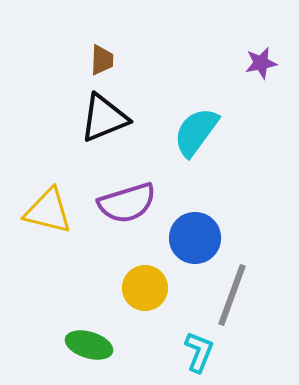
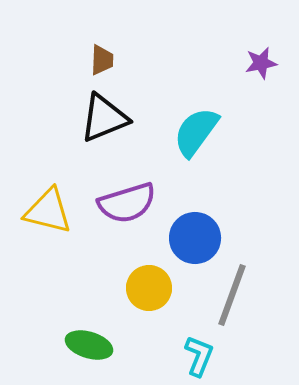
yellow circle: moved 4 px right
cyan L-shape: moved 4 px down
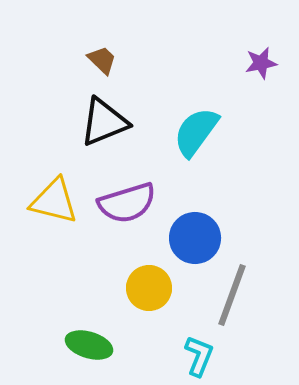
brown trapezoid: rotated 48 degrees counterclockwise
black triangle: moved 4 px down
yellow triangle: moved 6 px right, 10 px up
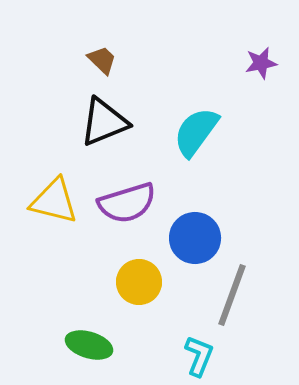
yellow circle: moved 10 px left, 6 px up
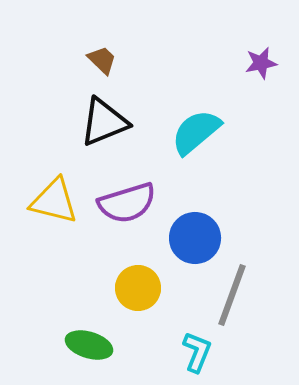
cyan semicircle: rotated 14 degrees clockwise
yellow circle: moved 1 px left, 6 px down
cyan L-shape: moved 2 px left, 4 px up
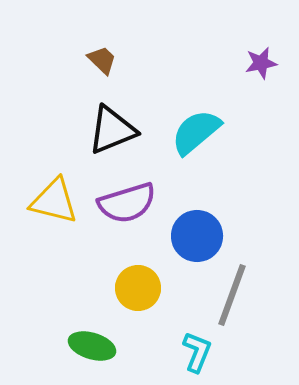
black triangle: moved 8 px right, 8 px down
blue circle: moved 2 px right, 2 px up
green ellipse: moved 3 px right, 1 px down
